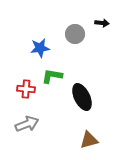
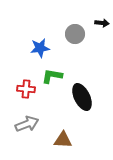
brown triangle: moved 26 px left; rotated 18 degrees clockwise
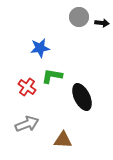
gray circle: moved 4 px right, 17 px up
red cross: moved 1 px right, 2 px up; rotated 30 degrees clockwise
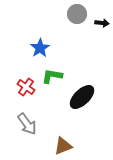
gray circle: moved 2 px left, 3 px up
blue star: rotated 24 degrees counterclockwise
red cross: moved 1 px left
black ellipse: rotated 72 degrees clockwise
gray arrow: rotated 75 degrees clockwise
brown triangle: moved 6 px down; rotated 24 degrees counterclockwise
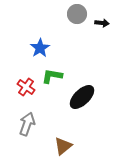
gray arrow: rotated 125 degrees counterclockwise
brown triangle: rotated 18 degrees counterclockwise
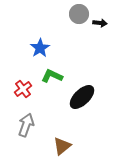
gray circle: moved 2 px right
black arrow: moved 2 px left
green L-shape: rotated 15 degrees clockwise
red cross: moved 3 px left, 2 px down; rotated 18 degrees clockwise
gray arrow: moved 1 px left, 1 px down
brown triangle: moved 1 px left
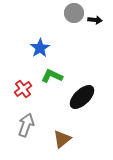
gray circle: moved 5 px left, 1 px up
black arrow: moved 5 px left, 3 px up
brown triangle: moved 7 px up
